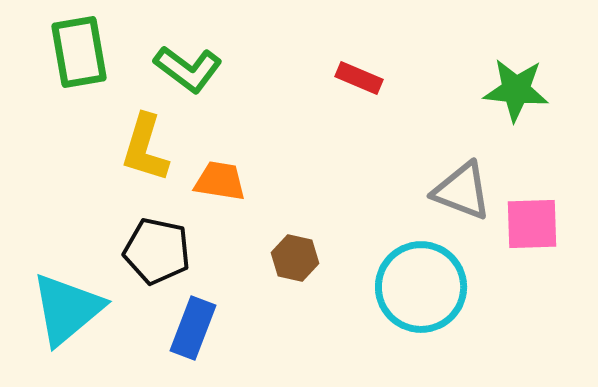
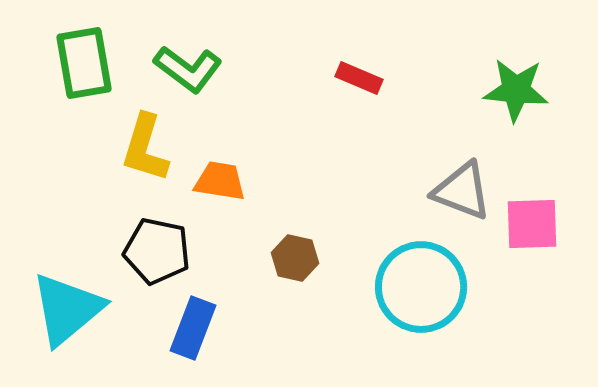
green rectangle: moved 5 px right, 11 px down
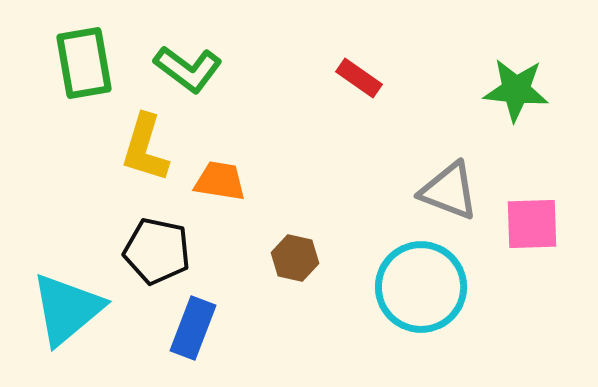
red rectangle: rotated 12 degrees clockwise
gray triangle: moved 13 px left
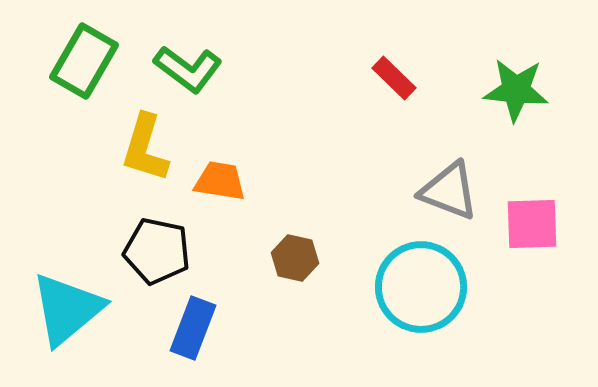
green rectangle: moved 2 px up; rotated 40 degrees clockwise
red rectangle: moved 35 px right; rotated 9 degrees clockwise
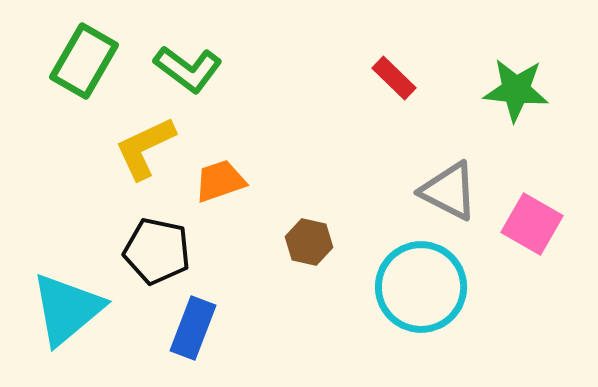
yellow L-shape: rotated 48 degrees clockwise
orange trapezoid: rotated 28 degrees counterclockwise
gray triangle: rotated 6 degrees clockwise
pink square: rotated 32 degrees clockwise
brown hexagon: moved 14 px right, 16 px up
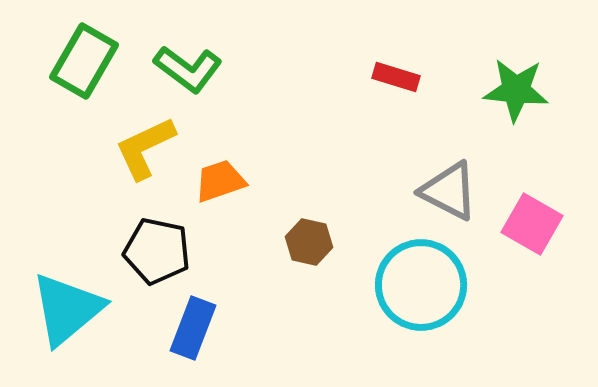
red rectangle: moved 2 px right, 1 px up; rotated 27 degrees counterclockwise
cyan circle: moved 2 px up
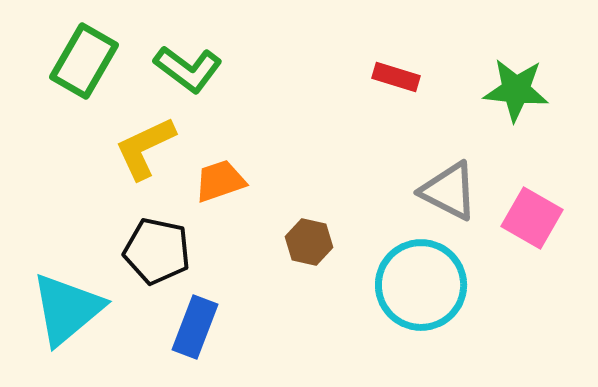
pink square: moved 6 px up
blue rectangle: moved 2 px right, 1 px up
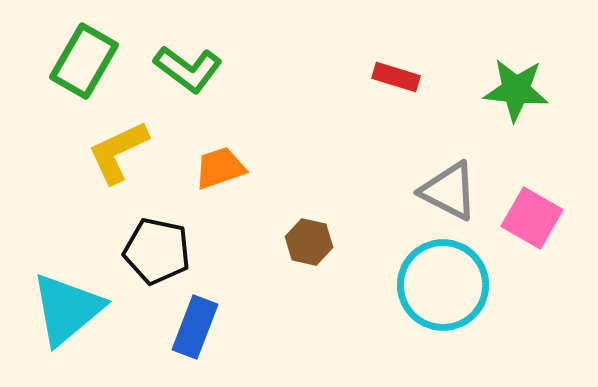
yellow L-shape: moved 27 px left, 4 px down
orange trapezoid: moved 13 px up
cyan circle: moved 22 px right
